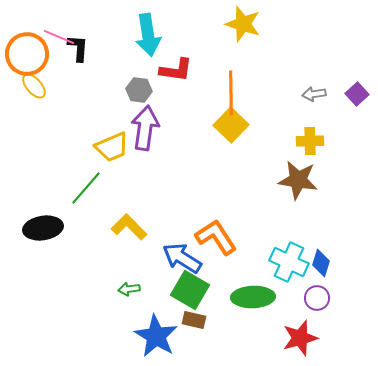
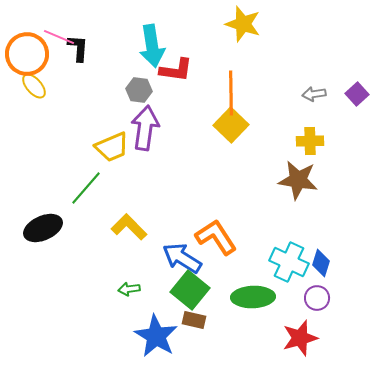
cyan arrow: moved 4 px right, 11 px down
black ellipse: rotated 15 degrees counterclockwise
green square: rotated 9 degrees clockwise
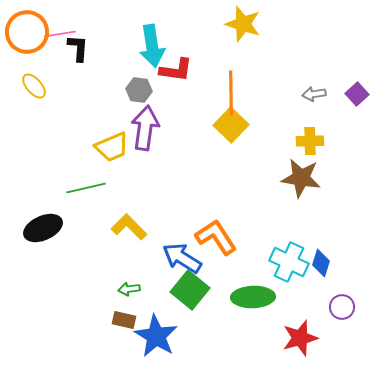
pink line: moved 1 px right, 3 px up; rotated 32 degrees counterclockwise
orange circle: moved 22 px up
brown star: moved 3 px right, 2 px up
green line: rotated 36 degrees clockwise
purple circle: moved 25 px right, 9 px down
brown rectangle: moved 70 px left
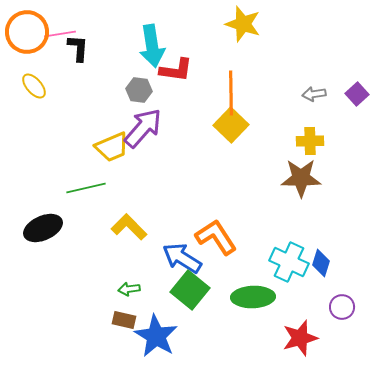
purple arrow: moved 2 px left; rotated 33 degrees clockwise
brown star: rotated 9 degrees counterclockwise
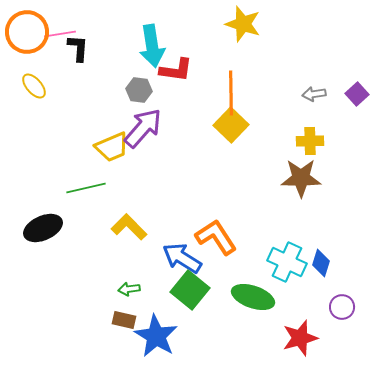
cyan cross: moved 2 px left
green ellipse: rotated 21 degrees clockwise
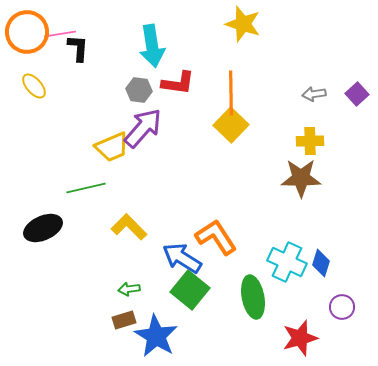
red L-shape: moved 2 px right, 13 px down
green ellipse: rotated 60 degrees clockwise
brown rectangle: rotated 30 degrees counterclockwise
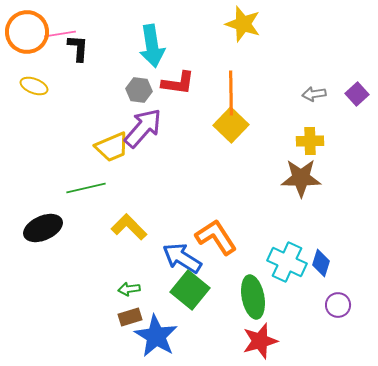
yellow ellipse: rotated 28 degrees counterclockwise
purple circle: moved 4 px left, 2 px up
brown rectangle: moved 6 px right, 3 px up
red star: moved 40 px left, 3 px down
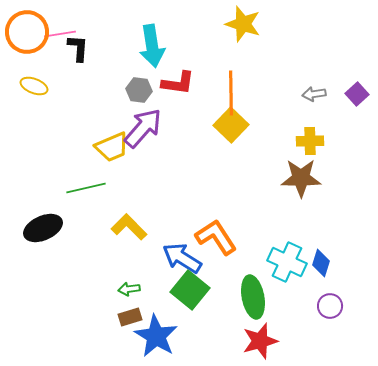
purple circle: moved 8 px left, 1 px down
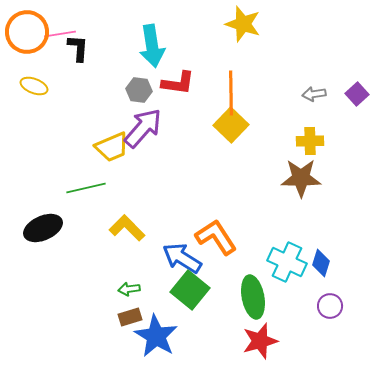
yellow L-shape: moved 2 px left, 1 px down
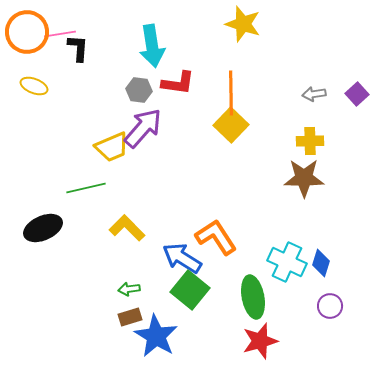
brown star: moved 3 px right
